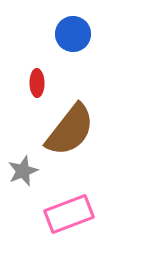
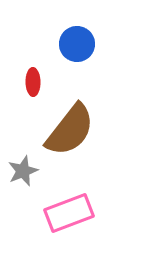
blue circle: moved 4 px right, 10 px down
red ellipse: moved 4 px left, 1 px up
pink rectangle: moved 1 px up
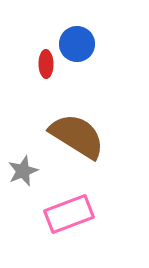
red ellipse: moved 13 px right, 18 px up
brown semicircle: moved 7 px right, 6 px down; rotated 96 degrees counterclockwise
pink rectangle: moved 1 px down
